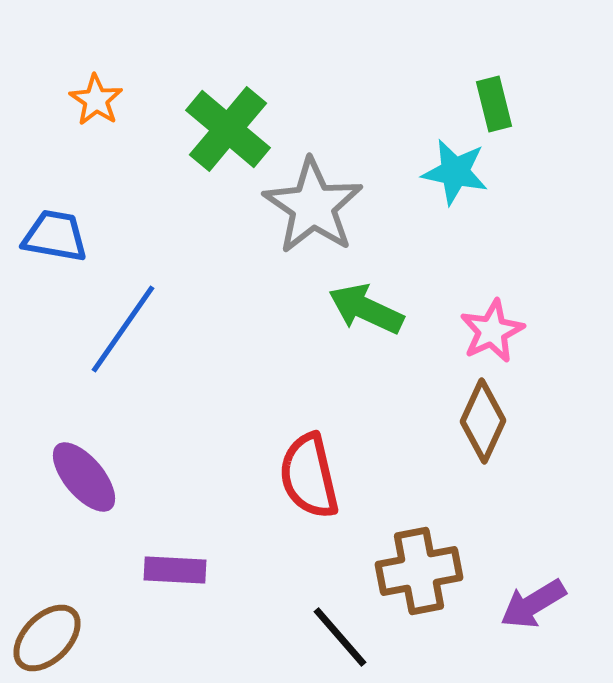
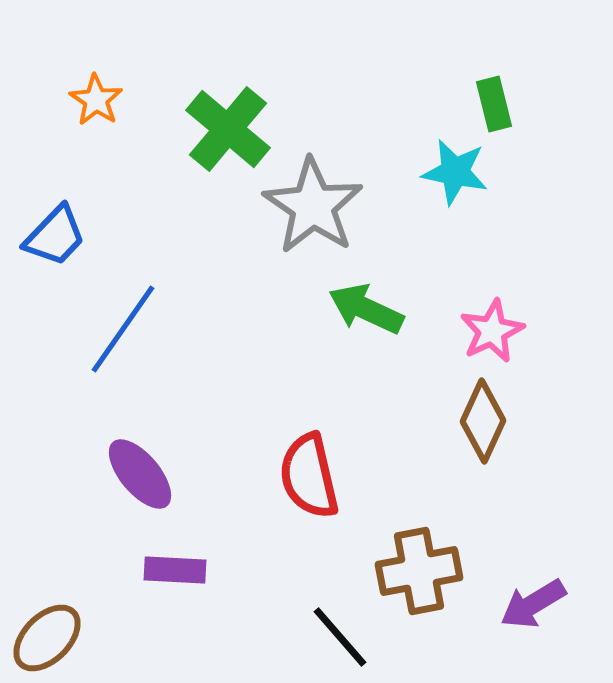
blue trapezoid: rotated 124 degrees clockwise
purple ellipse: moved 56 px right, 3 px up
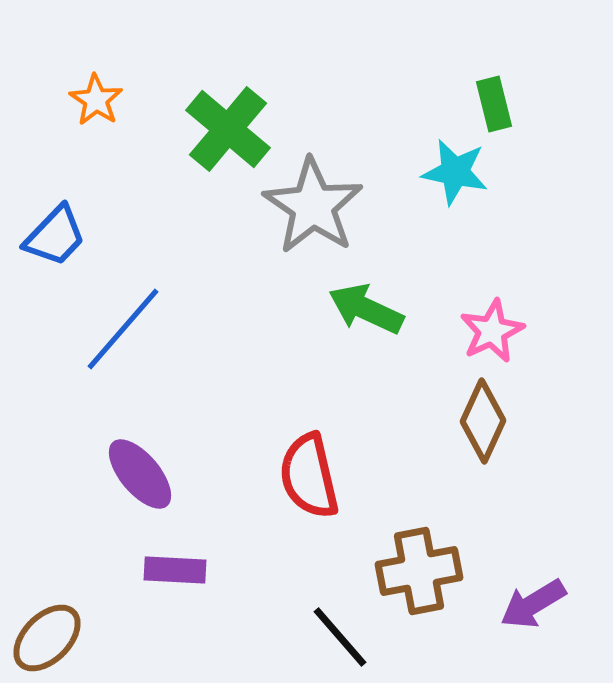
blue line: rotated 6 degrees clockwise
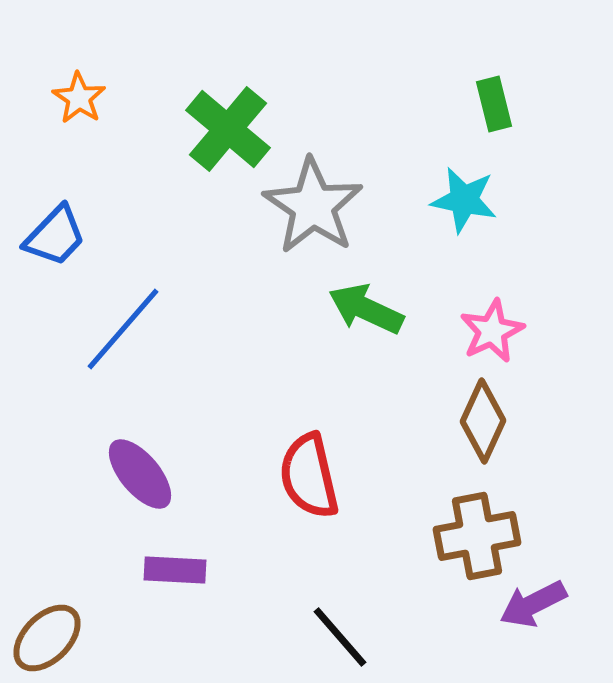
orange star: moved 17 px left, 2 px up
cyan star: moved 9 px right, 28 px down
brown cross: moved 58 px right, 35 px up
purple arrow: rotated 4 degrees clockwise
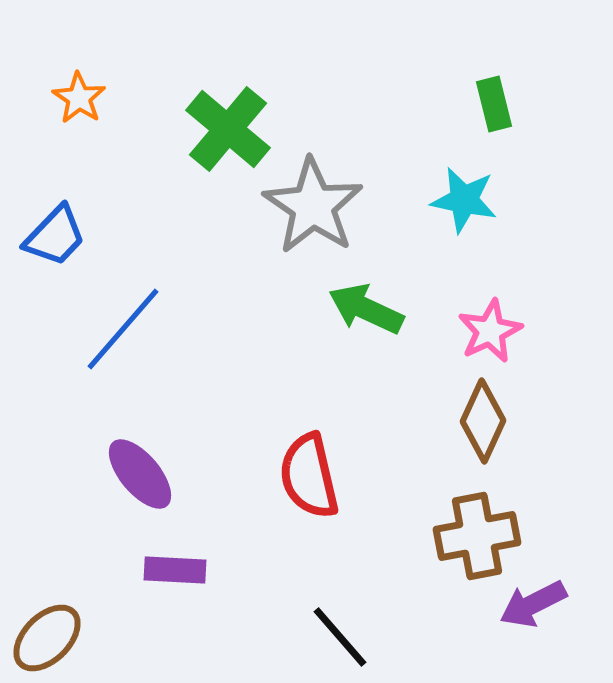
pink star: moved 2 px left
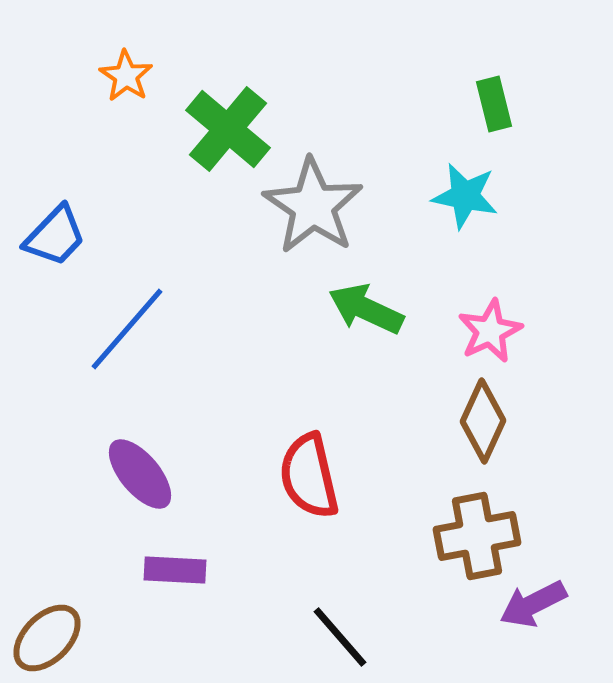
orange star: moved 47 px right, 22 px up
cyan star: moved 1 px right, 4 px up
blue line: moved 4 px right
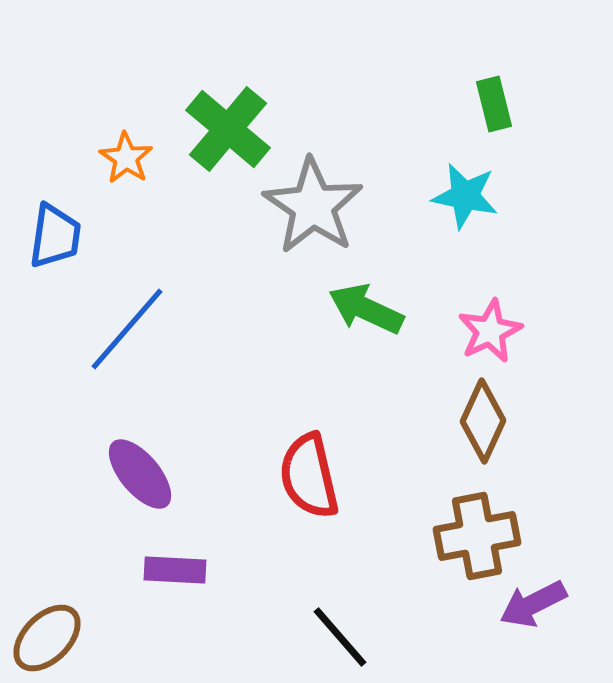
orange star: moved 82 px down
blue trapezoid: rotated 36 degrees counterclockwise
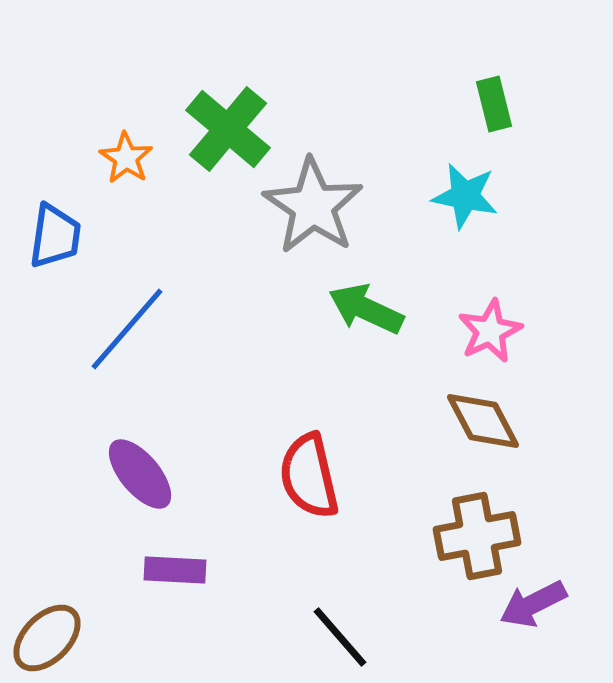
brown diamond: rotated 52 degrees counterclockwise
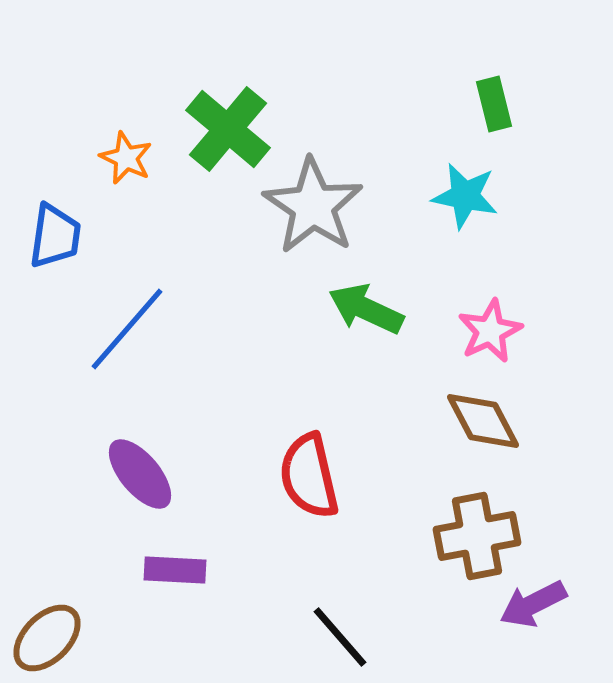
orange star: rotated 8 degrees counterclockwise
